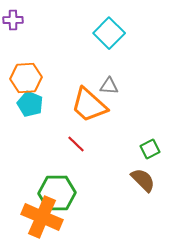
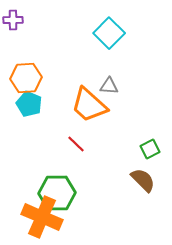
cyan pentagon: moved 1 px left
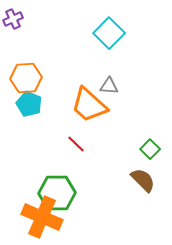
purple cross: moved 1 px up; rotated 24 degrees counterclockwise
green square: rotated 18 degrees counterclockwise
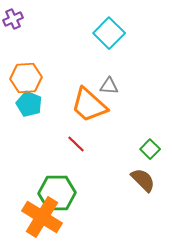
orange cross: rotated 9 degrees clockwise
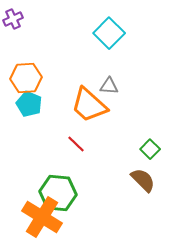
green hexagon: moved 1 px right; rotated 6 degrees clockwise
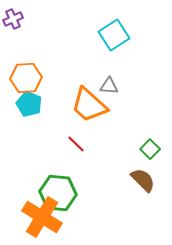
cyan square: moved 5 px right, 2 px down; rotated 12 degrees clockwise
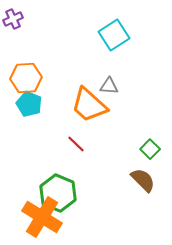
green hexagon: rotated 18 degrees clockwise
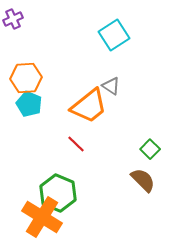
gray triangle: moved 2 px right; rotated 30 degrees clockwise
orange trapezoid: moved 1 px down; rotated 81 degrees counterclockwise
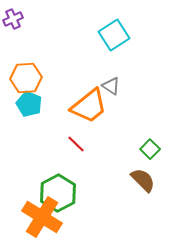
green hexagon: rotated 9 degrees clockwise
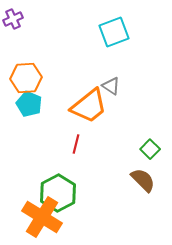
cyan square: moved 3 px up; rotated 12 degrees clockwise
red line: rotated 60 degrees clockwise
